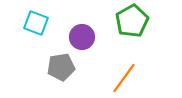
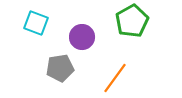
gray pentagon: moved 1 px left, 1 px down
orange line: moved 9 px left
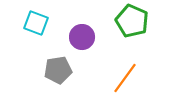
green pentagon: rotated 20 degrees counterclockwise
gray pentagon: moved 2 px left, 2 px down
orange line: moved 10 px right
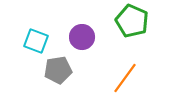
cyan square: moved 18 px down
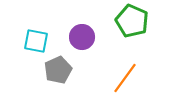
cyan square: rotated 10 degrees counterclockwise
gray pentagon: rotated 16 degrees counterclockwise
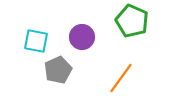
orange line: moved 4 px left
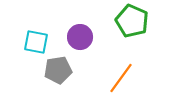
purple circle: moved 2 px left
cyan square: moved 1 px down
gray pentagon: rotated 16 degrees clockwise
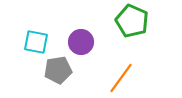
purple circle: moved 1 px right, 5 px down
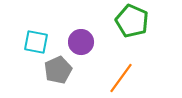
gray pentagon: rotated 16 degrees counterclockwise
